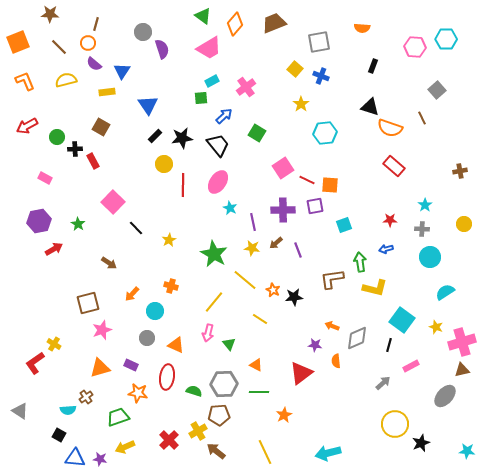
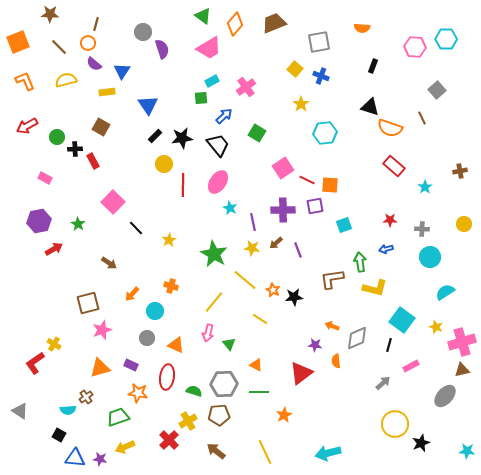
cyan star at (425, 205): moved 18 px up
yellow cross at (198, 431): moved 10 px left, 10 px up
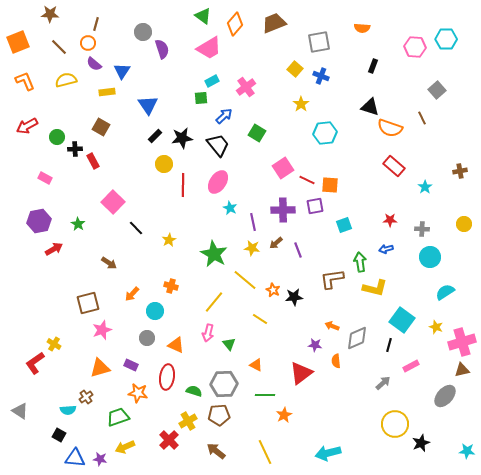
green line at (259, 392): moved 6 px right, 3 px down
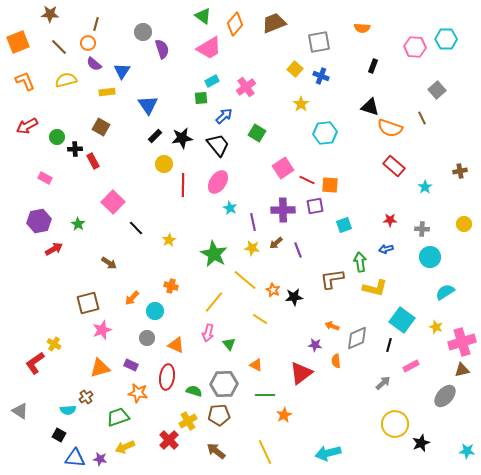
orange arrow at (132, 294): moved 4 px down
